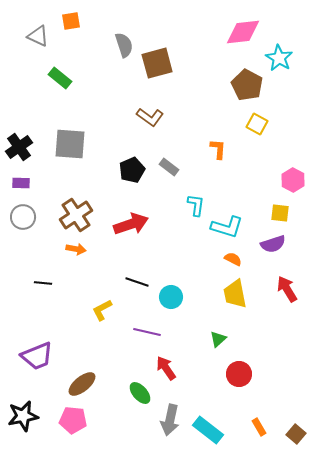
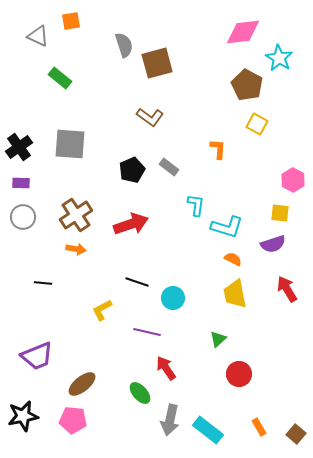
cyan circle at (171, 297): moved 2 px right, 1 px down
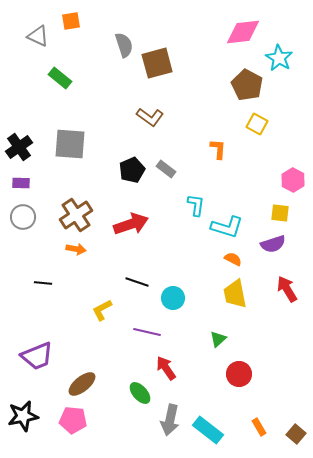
gray rectangle at (169, 167): moved 3 px left, 2 px down
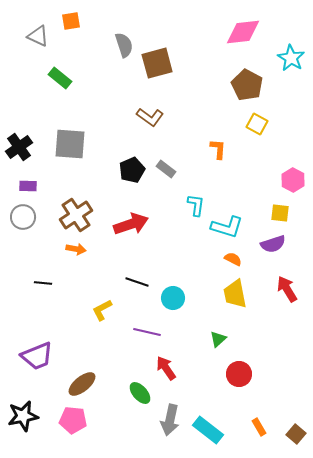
cyan star at (279, 58): moved 12 px right
purple rectangle at (21, 183): moved 7 px right, 3 px down
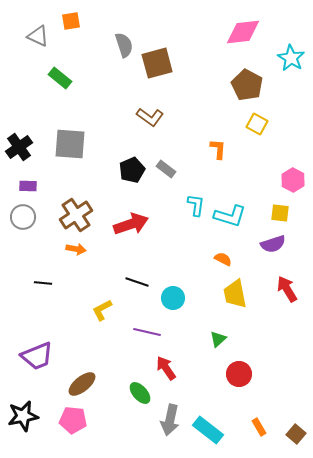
cyan L-shape at (227, 227): moved 3 px right, 11 px up
orange semicircle at (233, 259): moved 10 px left
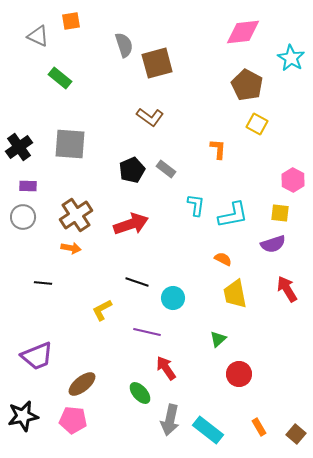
cyan L-shape at (230, 216): moved 3 px right, 1 px up; rotated 28 degrees counterclockwise
orange arrow at (76, 249): moved 5 px left, 1 px up
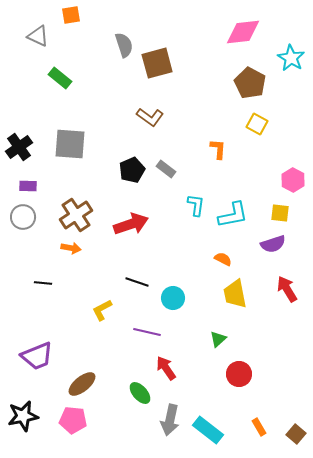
orange square at (71, 21): moved 6 px up
brown pentagon at (247, 85): moved 3 px right, 2 px up
